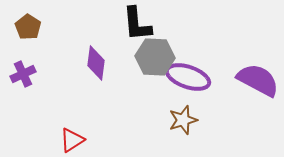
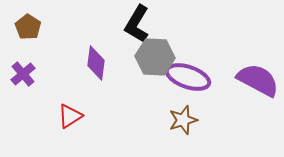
black L-shape: rotated 36 degrees clockwise
purple cross: rotated 15 degrees counterclockwise
red triangle: moved 2 px left, 24 px up
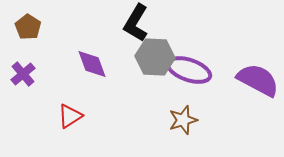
black L-shape: moved 1 px left, 1 px up
purple diamond: moved 4 px left, 1 px down; rotated 28 degrees counterclockwise
purple ellipse: moved 1 px right, 7 px up
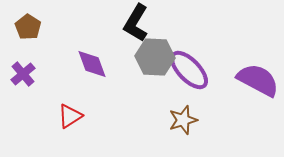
purple ellipse: rotated 27 degrees clockwise
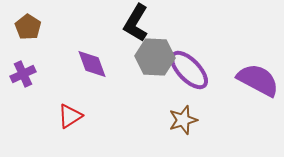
purple cross: rotated 15 degrees clockwise
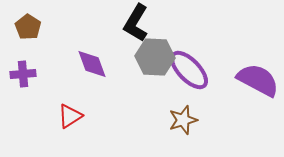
purple cross: rotated 20 degrees clockwise
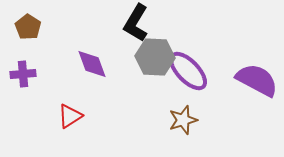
purple ellipse: moved 1 px left, 1 px down
purple semicircle: moved 1 px left
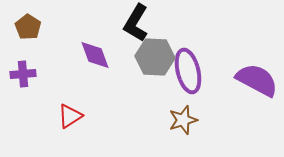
purple diamond: moved 3 px right, 9 px up
purple ellipse: rotated 30 degrees clockwise
